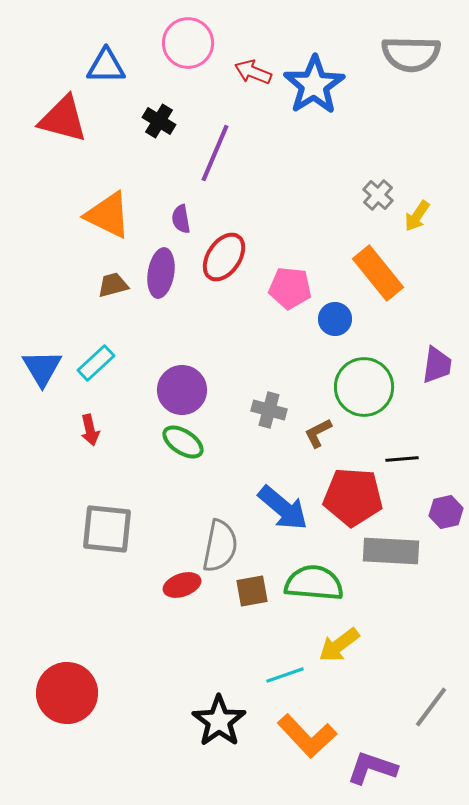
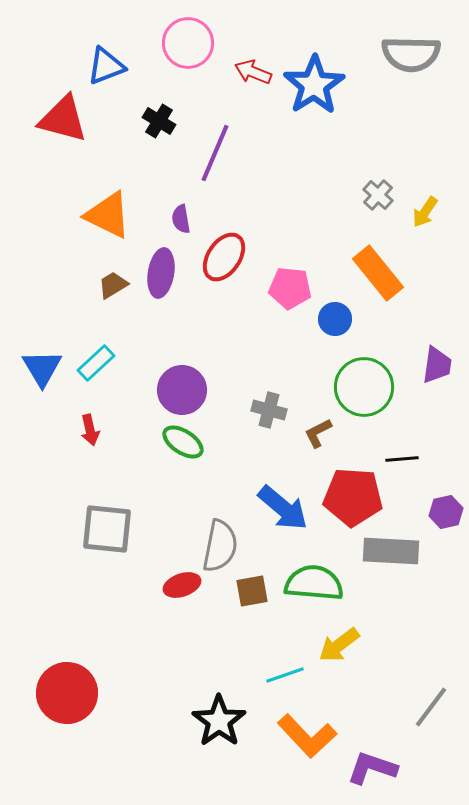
blue triangle at (106, 66): rotated 21 degrees counterclockwise
yellow arrow at (417, 216): moved 8 px right, 4 px up
brown trapezoid at (113, 285): rotated 16 degrees counterclockwise
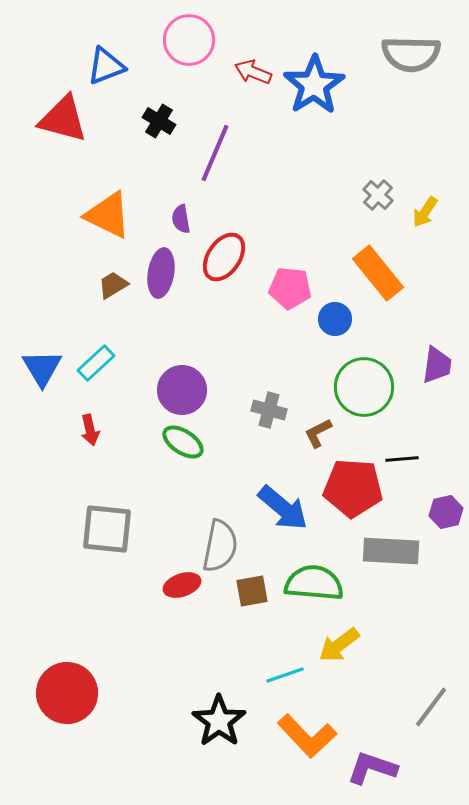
pink circle at (188, 43): moved 1 px right, 3 px up
red pentagon at (353, 497): moved 9 px up
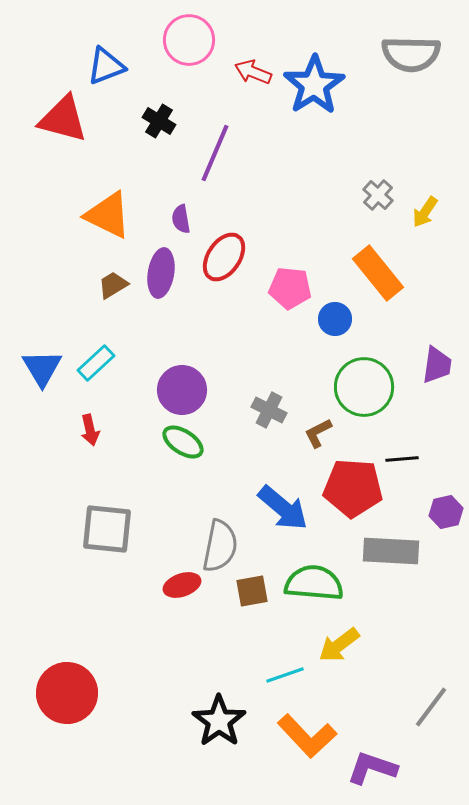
gray cross at (269, 410): rotated 12 degrees clockwise
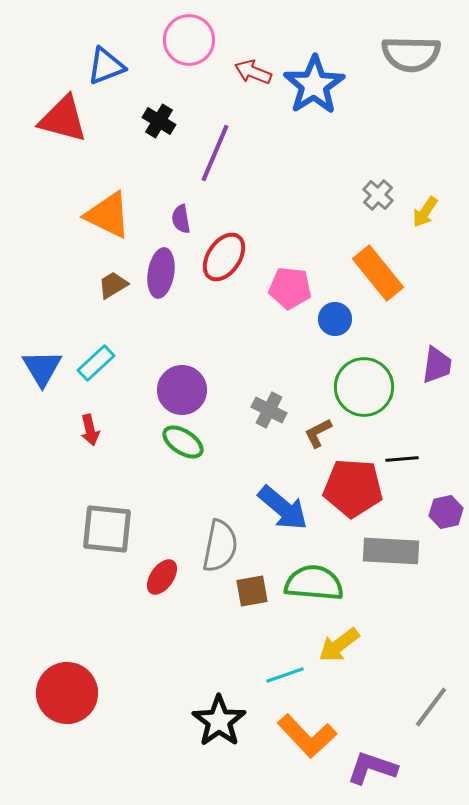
red ellipse at (182, 585): moved 20 px left, 8 px up; rotated 36 degrees counterclockwise
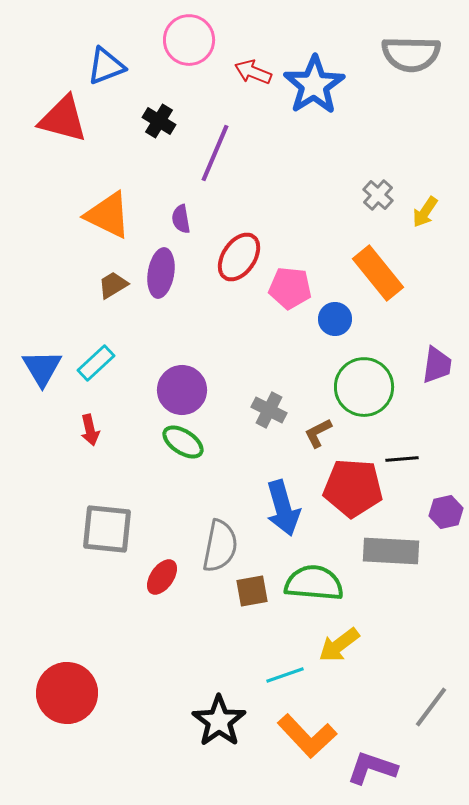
red ellipse at (224, 257): moved 15 px right
blue arrow at (283, 508): rotated 34 degrees clockwise
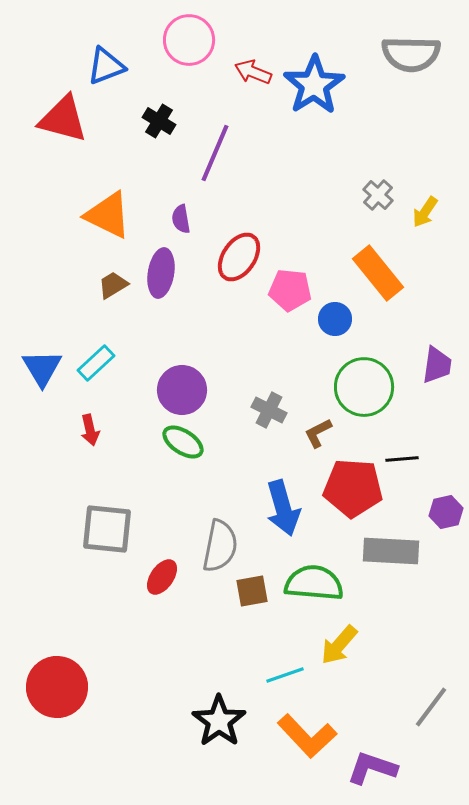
pink pentagon at (290, 288): moved 2 px down
yellow arrow at (339, 645): rotated 12 degrees counterclockwise
red circle at (67, 693): moved 10 px left, 6 px up
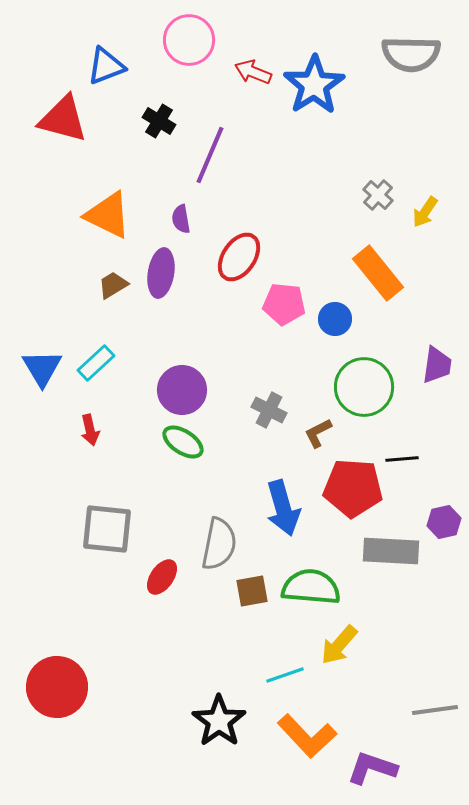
purple line at (215, 153): moved 5 px left, 2 px down
pink pentagon at (290, 290): moved 6 px left, 14 px down
purple hexagon at (446, 512): moved 2 px left, 10 px down
gray semicircle at (220, 546): moved 1 px left, 2 px up
green semicircle at (314, 583): moved 3 px left, 4 px down
gray line at (431, 707): moved 4 px right, 3 px down; rotated 45 degrees clockwise
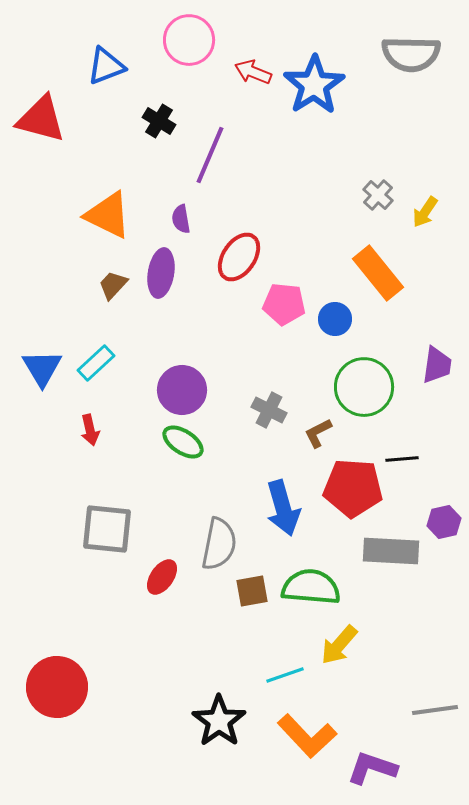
red triangle at (63, 119): moved 22 px left
brown trapezoid at (113, 285): rotated 16 degrees counterclockwise
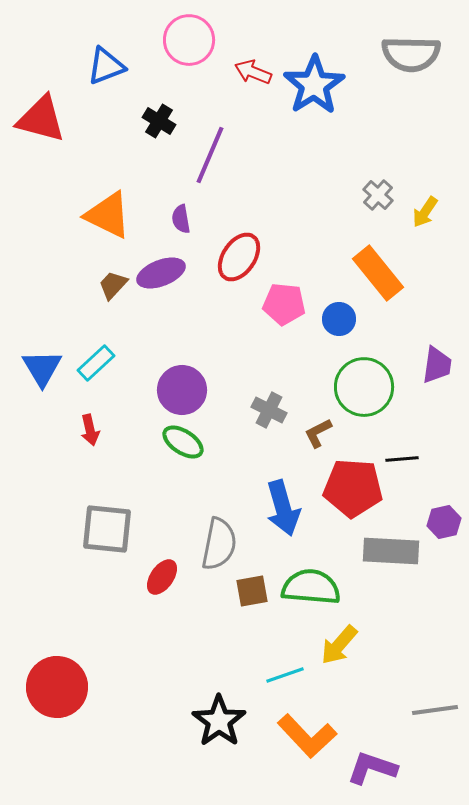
purple ellipse at (161, 273): rotated 60 degrees clockwise
blue circle at (335, 319): moved 4 px right
